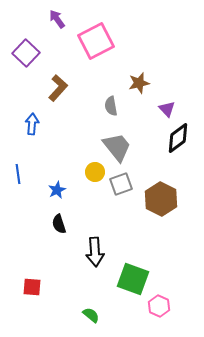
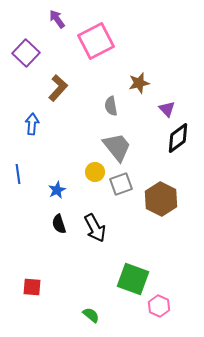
black arrow: moved 24 px up; rotated 24 degrees counterclockwise
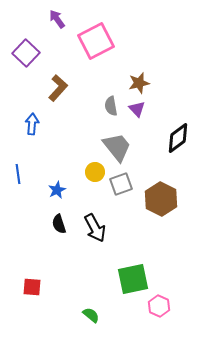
purple triangle: moved 30 px left
green square: rotated 32 degrees counterclockwise
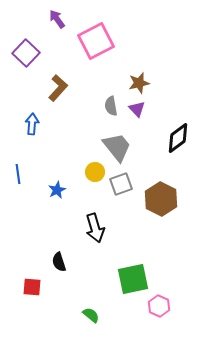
black semicircle: moved 38 px down
black arrow: rotated 12 degrees clockwise
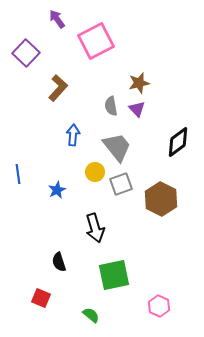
blue arrow: moved 41 px right, 11 px down
black diamond: moved 4 px down
green square: moved 19 px left, 4 px up
red square: moved 9 px right, 11 px down; rotated 18 degrees clockwise
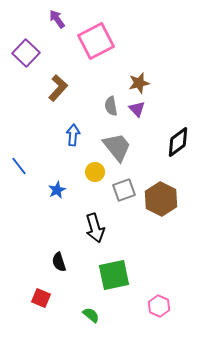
blue line: moved 1 px right, 8 px up; rotated 30 degrees counterclockwise
gray square: moved 3 px right, 6 px down
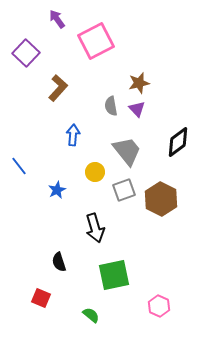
gray trapezoid: moved 10 px right, 4 px down
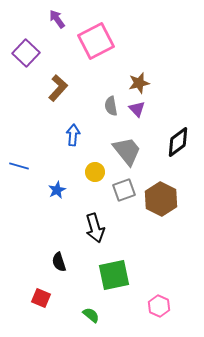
blue line: rotated 36 degrees counterclockwise
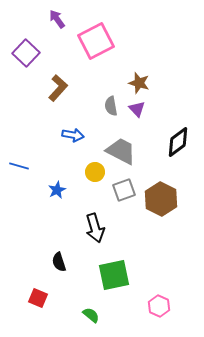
brown star: rotated 30 degrees clockwise
blue arrow: rotated 95 degrees clockwise
gray trapezoid: moved 6 px left; rotated 24 degrees counterclockwise
red square: moved 3 px left
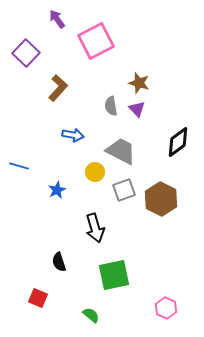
pink hexagon: moved 7 px right, 2 px down
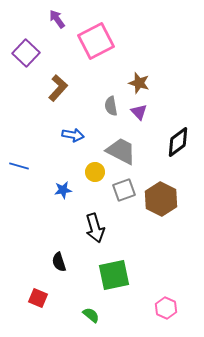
purple triangle: moved 2 px right, 3 px down
blue star: moved 6 px right; rotated 18 degrees clockwise
